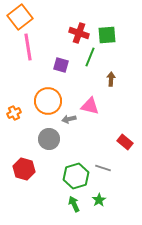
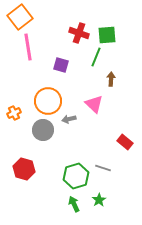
green line: moved 6 px right
pink triangle: moved 4 px right, 2 px up; rotated 30 degrees clockwise
gray circle: moved 6 px left, 9 px up
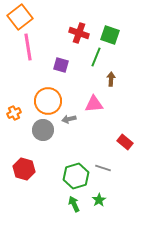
green square: moved 3 px right; rotated 24 degrees clockwise
pink triangle: rotated 48 degrees counterclockwise
